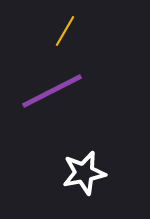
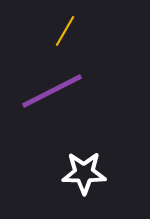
white star: rotated 12 degrees clockwise
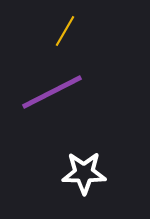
purple line: moved 1 px down
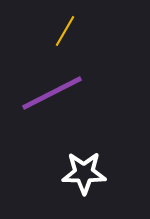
purple line: moved 1 px down
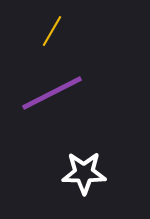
yellow line: moved 13 px left
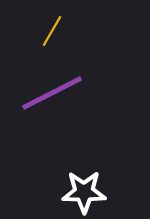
white star: moved 19 px down
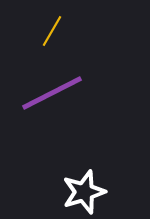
white star: rotated 18 degrees counterclockwise
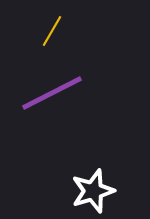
white star: moved 9 px right, 1 px up
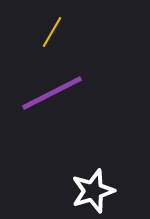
yellow line: moved 1 px down
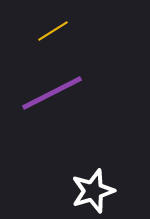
yellow line: moved 1 px right, 1 px up; rotated 28 degrees clockwise
